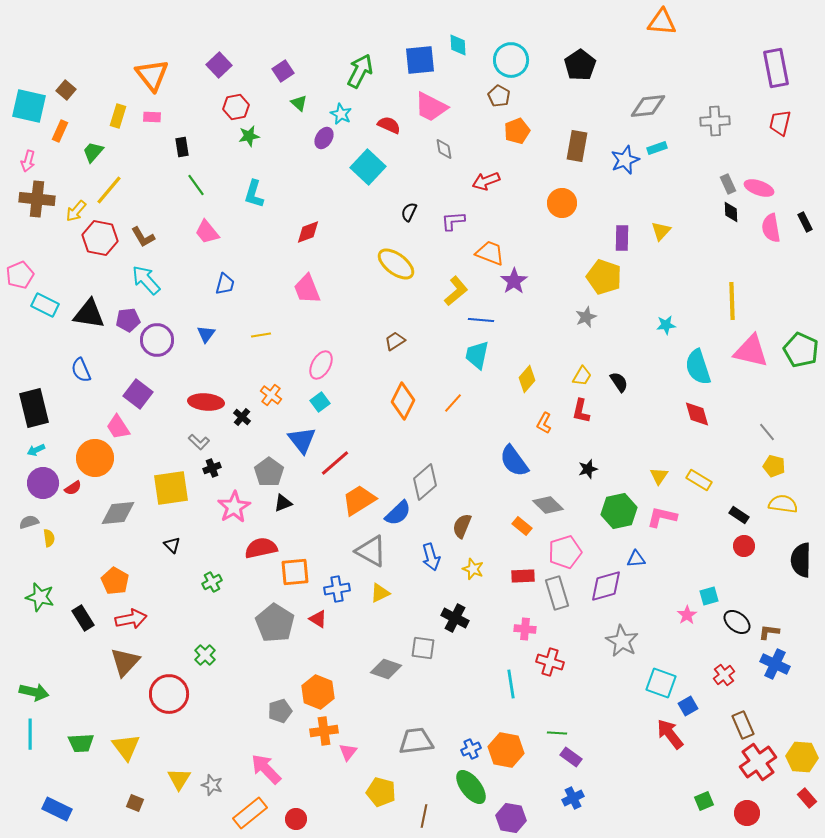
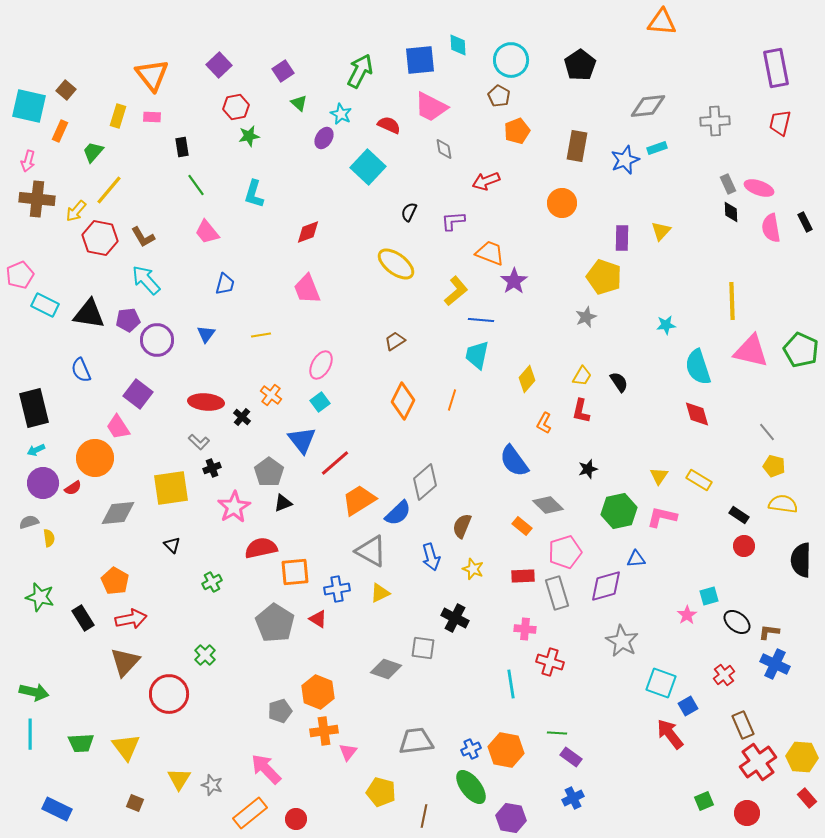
orange line at (453, 403): moved 1 px left, 3 px up; rotated 25 degrees counterclockwise
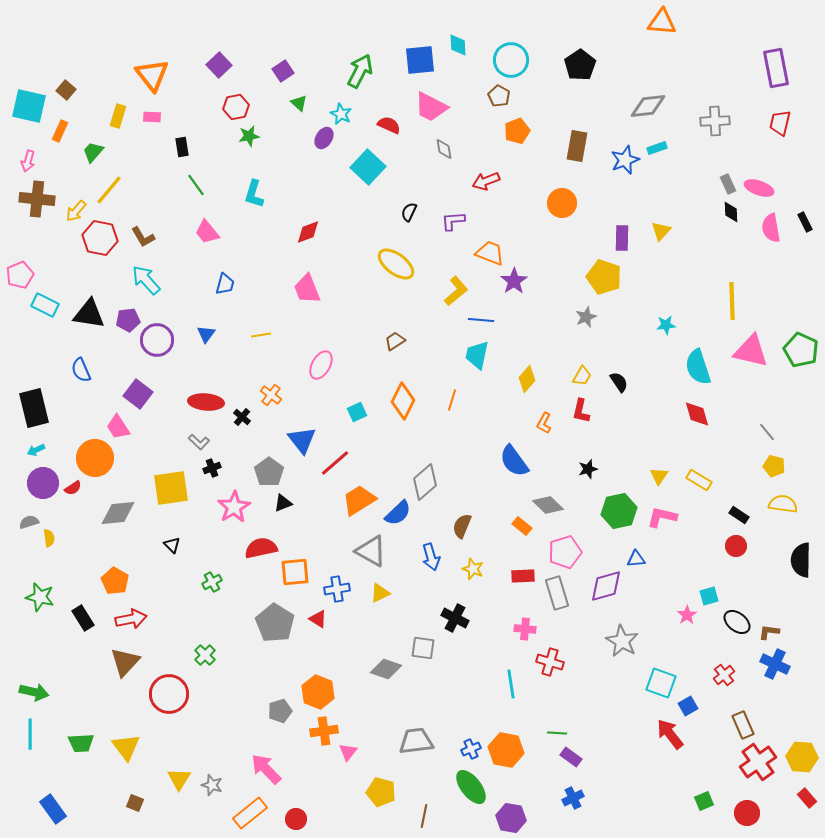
cyan square at (320, 402): moved 37 px right, 10 px down; rotated 12 degrees clockwise
red circle at (744, 546): moved 8 px left
blue rectangle at (57, 809): moved 4 px left; rotated 28 degrees clockwise
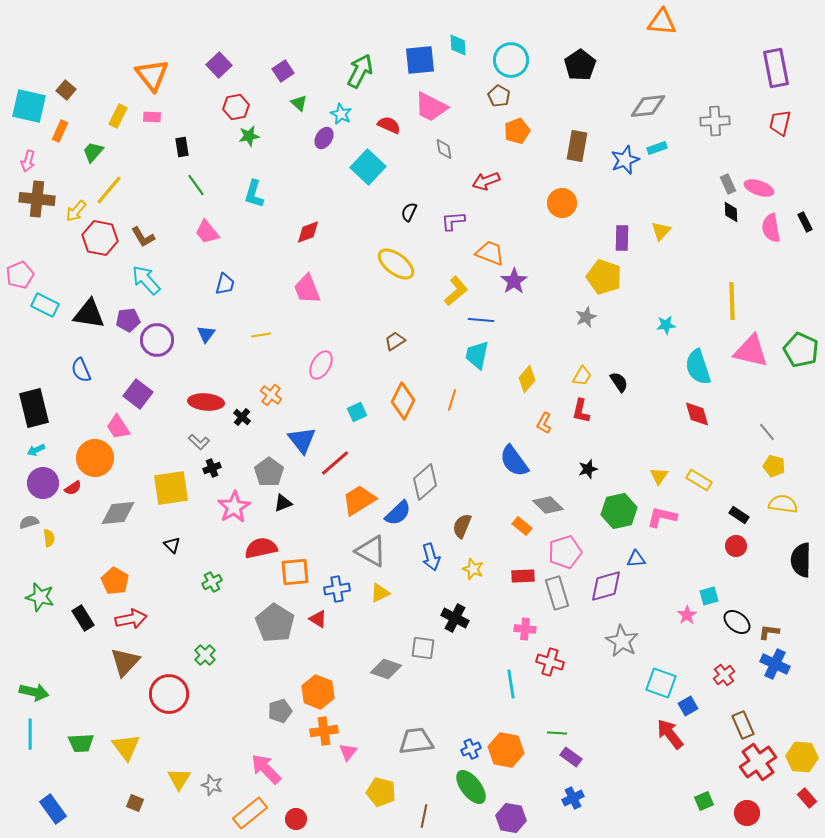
yellow rectangle at (118, 116): rotated 10 degrees clockwise
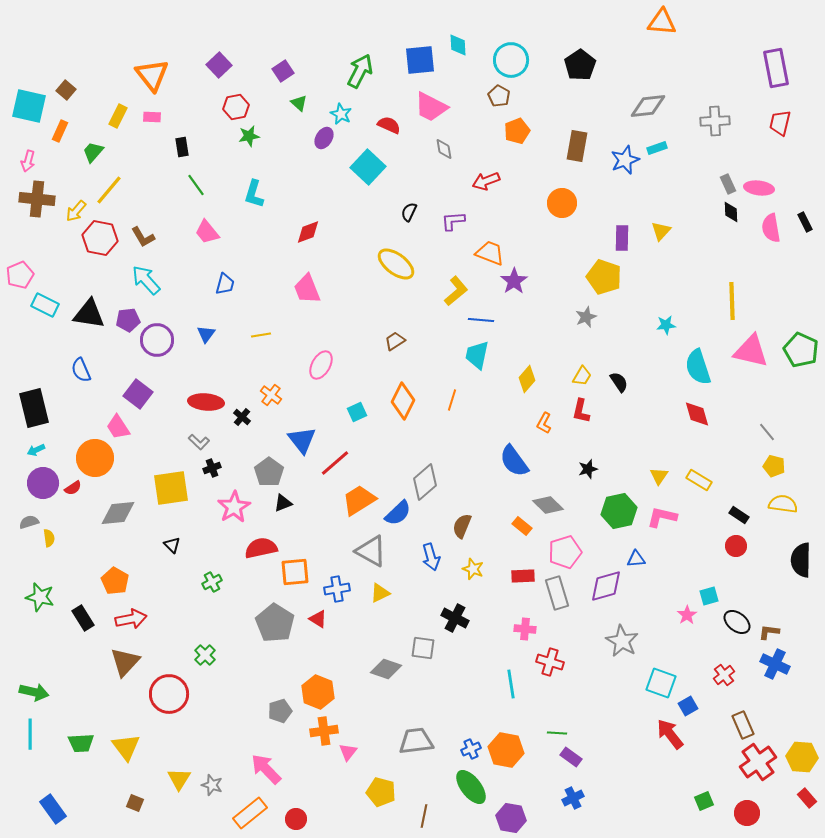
pink ellipse at (759, 188): rotated 12 degrees counterclockwise
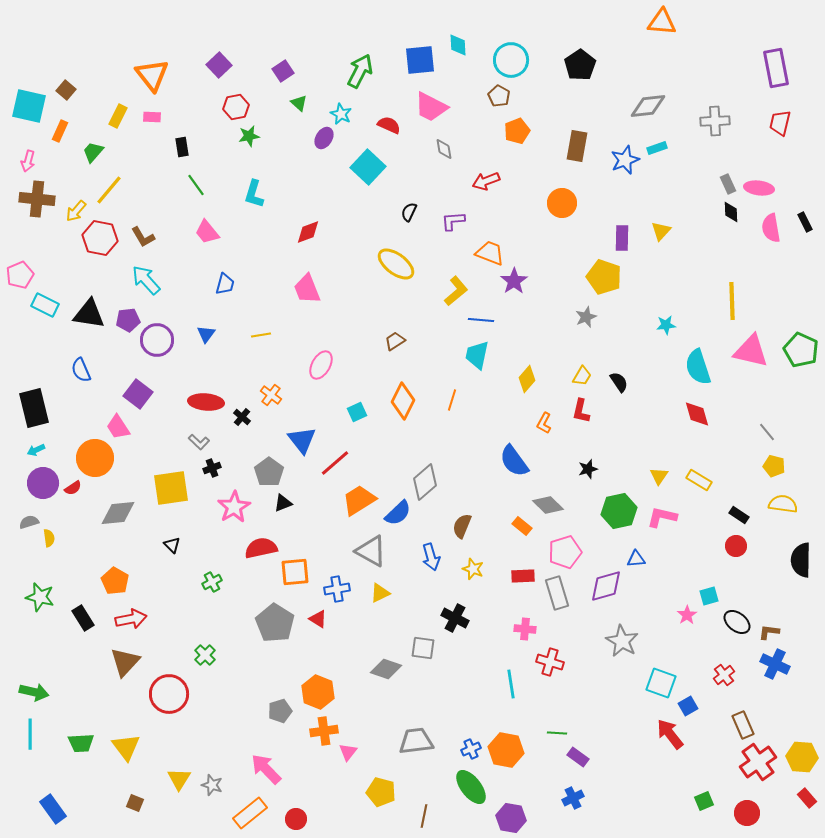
purple rectangle at (571, 757): moved 7 px right
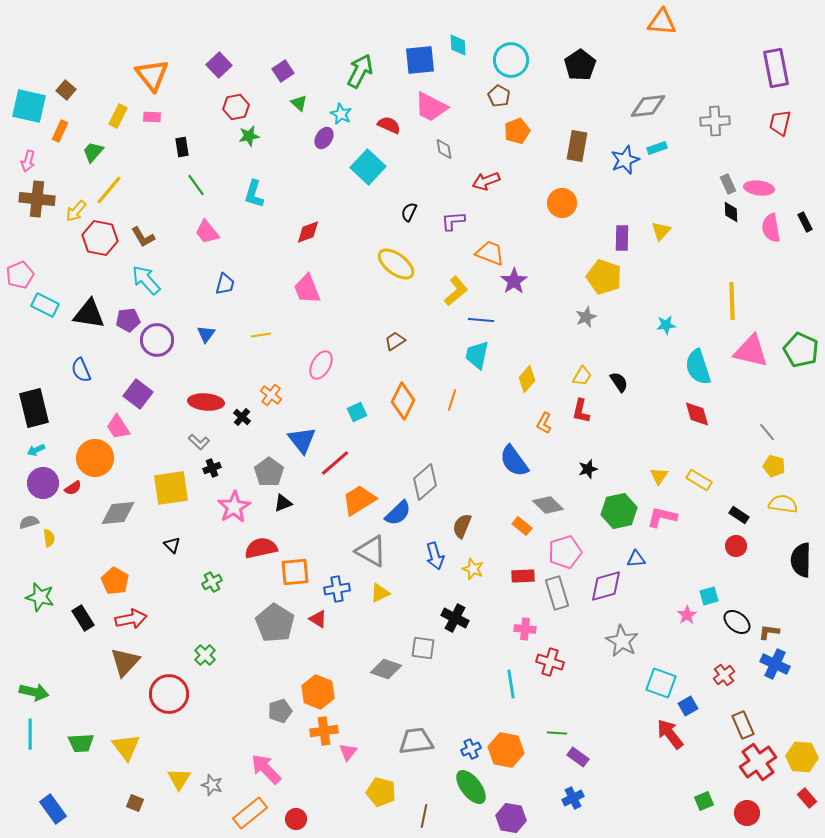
blue arrow at (431, 557): moved 4 px right, 1 px up
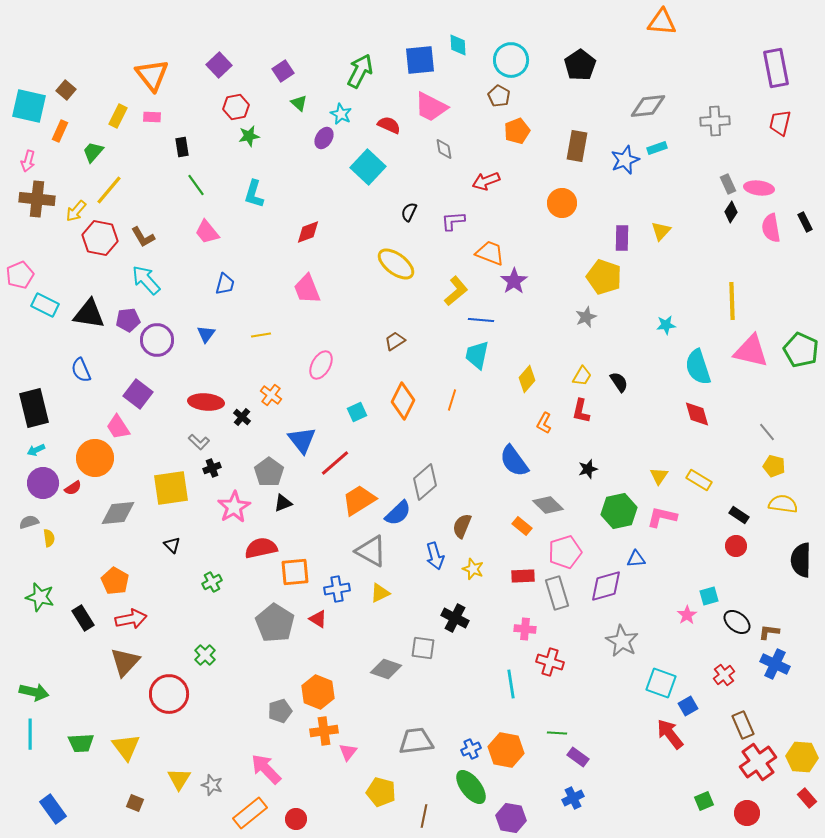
black diamond at (731, 212): rotated 35 degrees clockwise
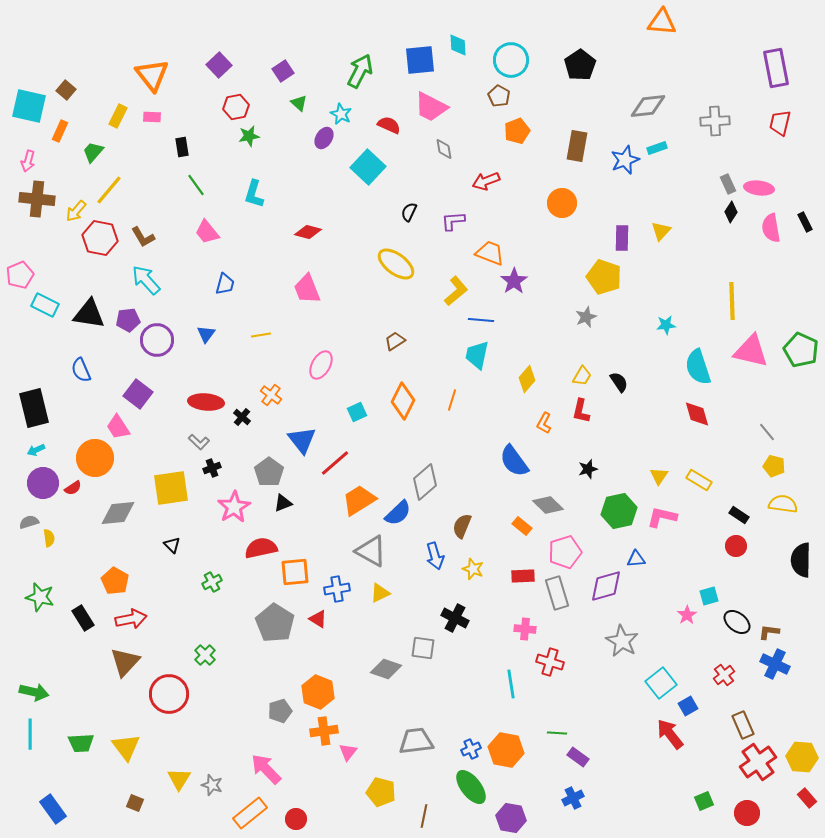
red diamond at (308, 232): rotated 36 degrees clockwise
cyan square at (661, 683): rotated 32 degrees clockwise
